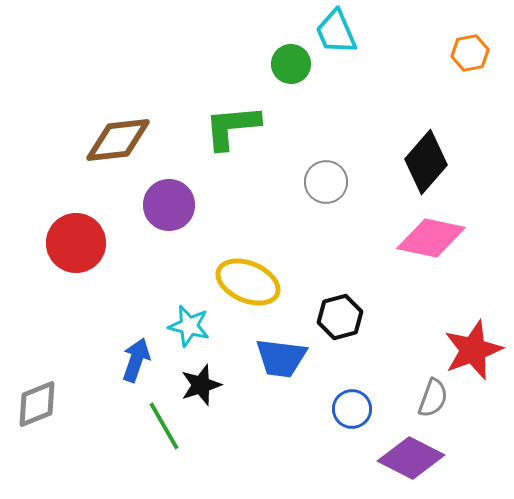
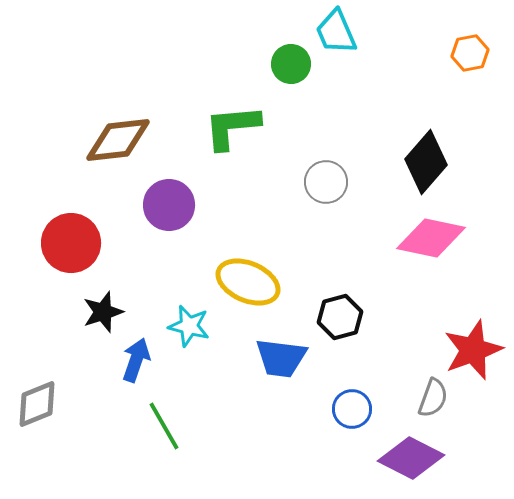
red circle: moved 5 px left
black star: moved 98 px left, 73 px up
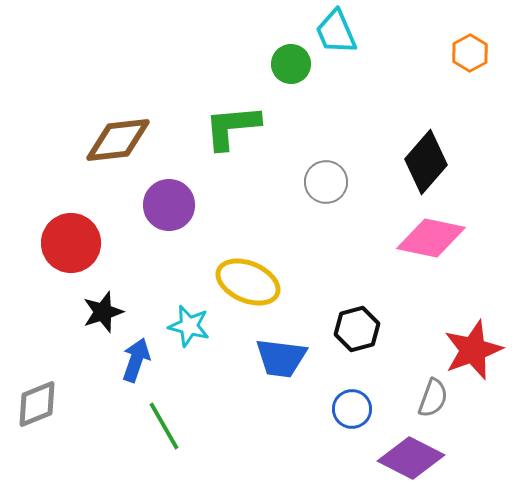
orange hexagon: rotated 18 degrees counterclockwise
black hexagon: moved 17 px right, 12 px down
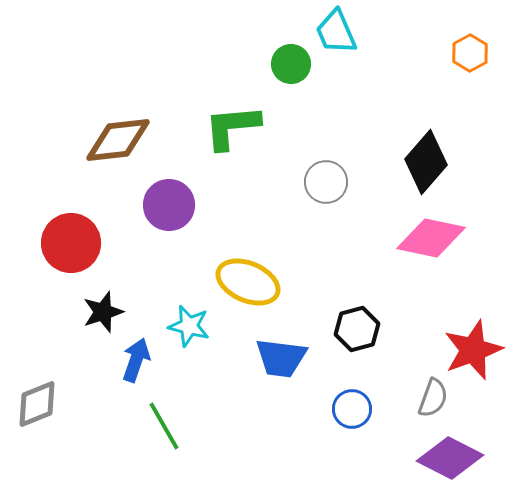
purple diamond: moved 39 px right
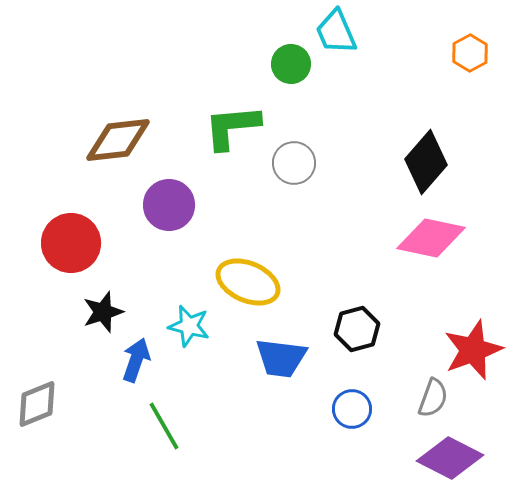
gray circle: moved 32 px left, 19 px up
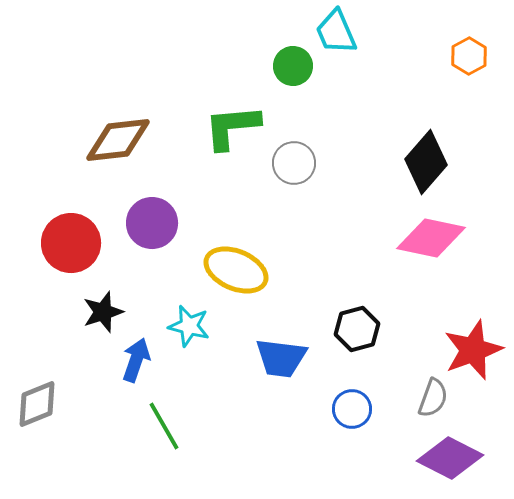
orange hexagon: moved 1 px left, 3 px down
green circle: moved 2 px right, 2 px down
purple circle: moved 17 px left, 18 px down
yellow ellipse: moved 12 px left, 12 px up
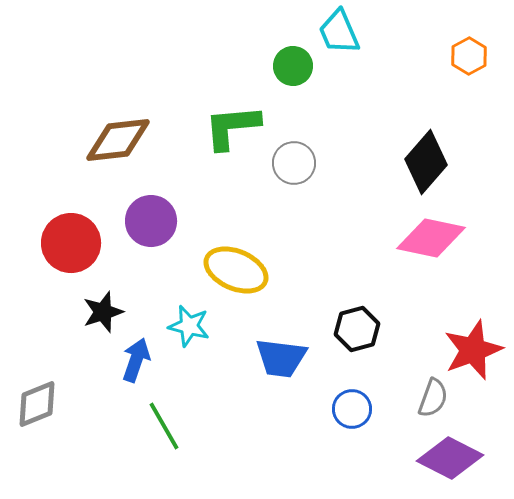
cyan trapezoid: moved 3 px right
purple circle: moved 1 px left, 2 px up
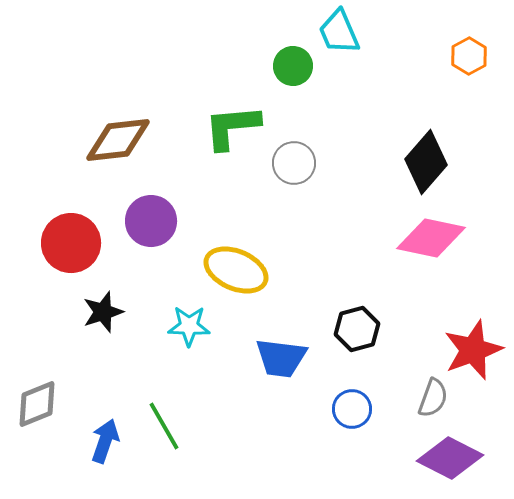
cyan star: rotated 12 degrees counterclockwise
blue arrow: moved 31 px left, 81 px down
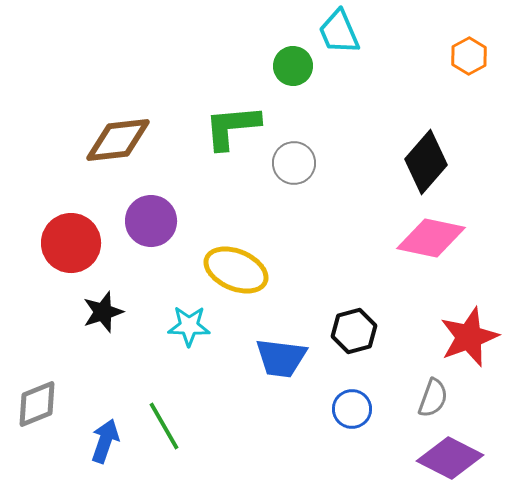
black hexagon: moved 3 px left, 2 px down
red star: moved 4 px left, 13 px up
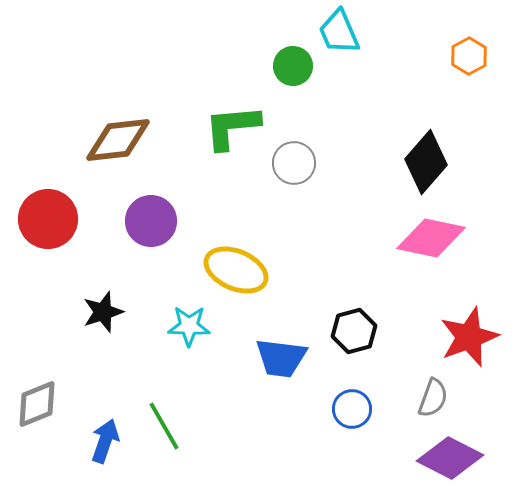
red circle: moved 23 px left, 24 px up
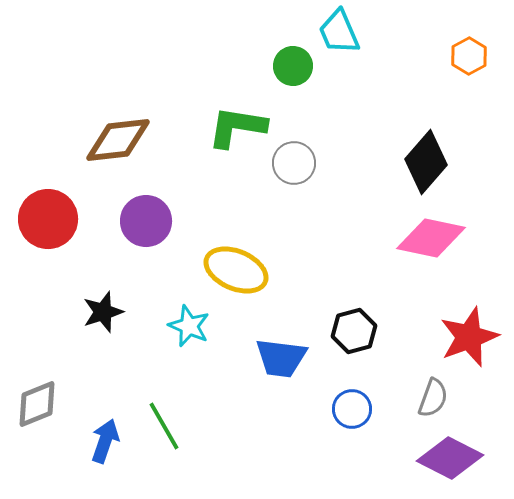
green L-shape: moved 5 px right; rotated 14 degrees clockwise
purple circle: moved 5 px left
cyan star: rotated 21 degrees clockwise
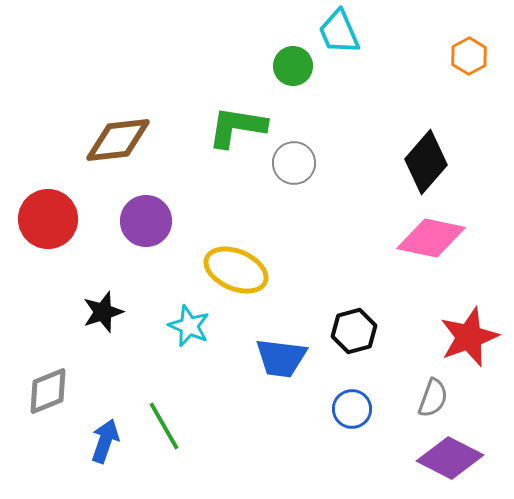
gray diamond: moved 11 px right, 13 px up
